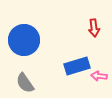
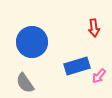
blue circle: moved 8 px right, 2 px down
pink arrow: rotated 56 degrees counterclockwise
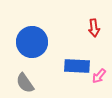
blue rectangle: rotated 20 degrees clockwise
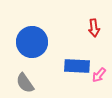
pink arrow: moved 1 px up
